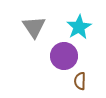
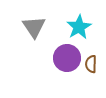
purple circle: moved 3 px right, 2 px down
brown semicircle: moved 11 px right, 17 px up
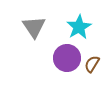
brown semicircle: moved 1 px right; rotated 30 degrees clockwise
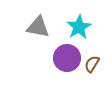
gray triangle: moved 4 px right; rotated 45 degrees counterclockwise
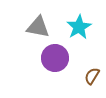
purple circle: moved 12 px left
brown semicircle: moved 12 px down
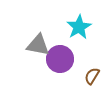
gray triangle: moved 18 px down
purple circle: moved 5 px right, 1 px down
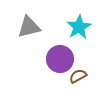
gray triangle: moved 9 px left, 18 px up; rotated 25 degrees counterclockwise
brown semicircle: moved 14 px left; rotated 30 degrees clockwise
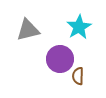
gray triangle: moved 1 px left, 3 px down
brown semicircle: rotated 60 degrees counterclockwise
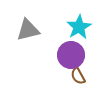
purple circle: moved 11 px right, 4 px up
brown semicircle: rotated 30 degrees counterclockwise
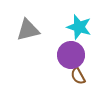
cyan star: rotated 25 degrees counterclockwise
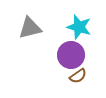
gray triangle: moved 2 px right, 2 px up
brown semicircle: rotated 96 degrees counterclockwise
